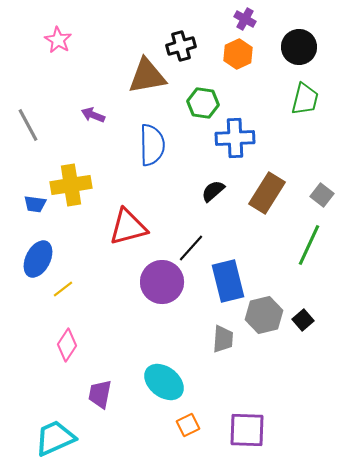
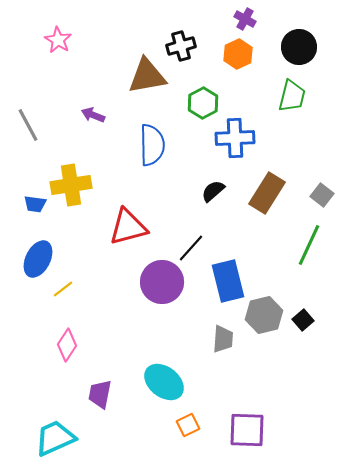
green trapezoid: moved 13 px left, 3 px up
green hexagon: rotated 24 degrees clockwise
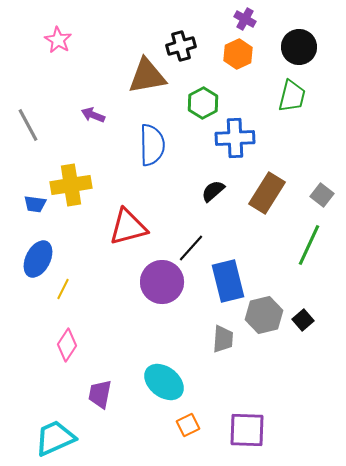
yellow line: rotated 25 degrees counterclockwise
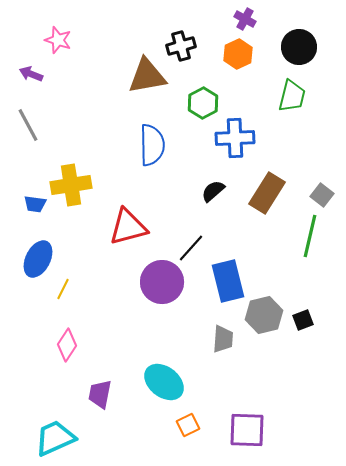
pink star: rotated 12 degrees counterclockwise
purple arrow: moved 62 px left, 41 px up
green line: moved 1 px right, 9 px up; rotated 12 degrees counterclockwise
black square: rotated 20 degrees clockwise
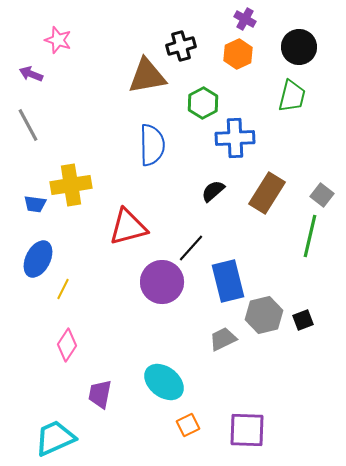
gray trapezoid: rotated 120 degrees counterclockwise
